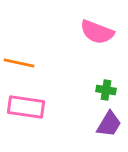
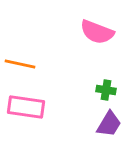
orange line: moved 1 px right, 1 px down
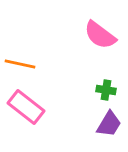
pink semicircle: moved 3 px right, 3 px down; rotated 16 degrees clockwise
pink rectangle: rotated 30 degrees clockwise
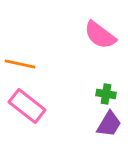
green cross: moved 4 px down
pink rectangle: moved 1 px right, 1 px up
